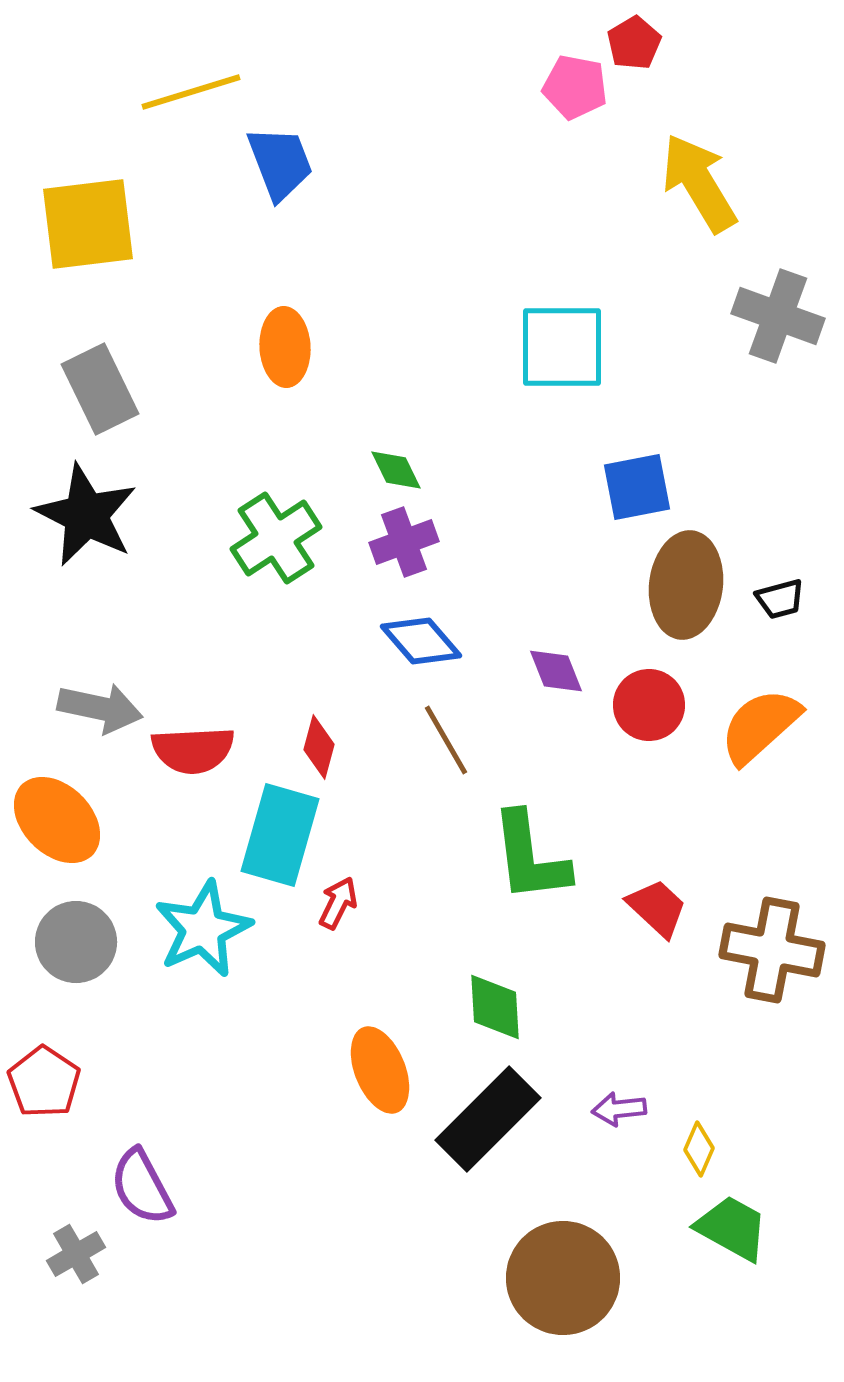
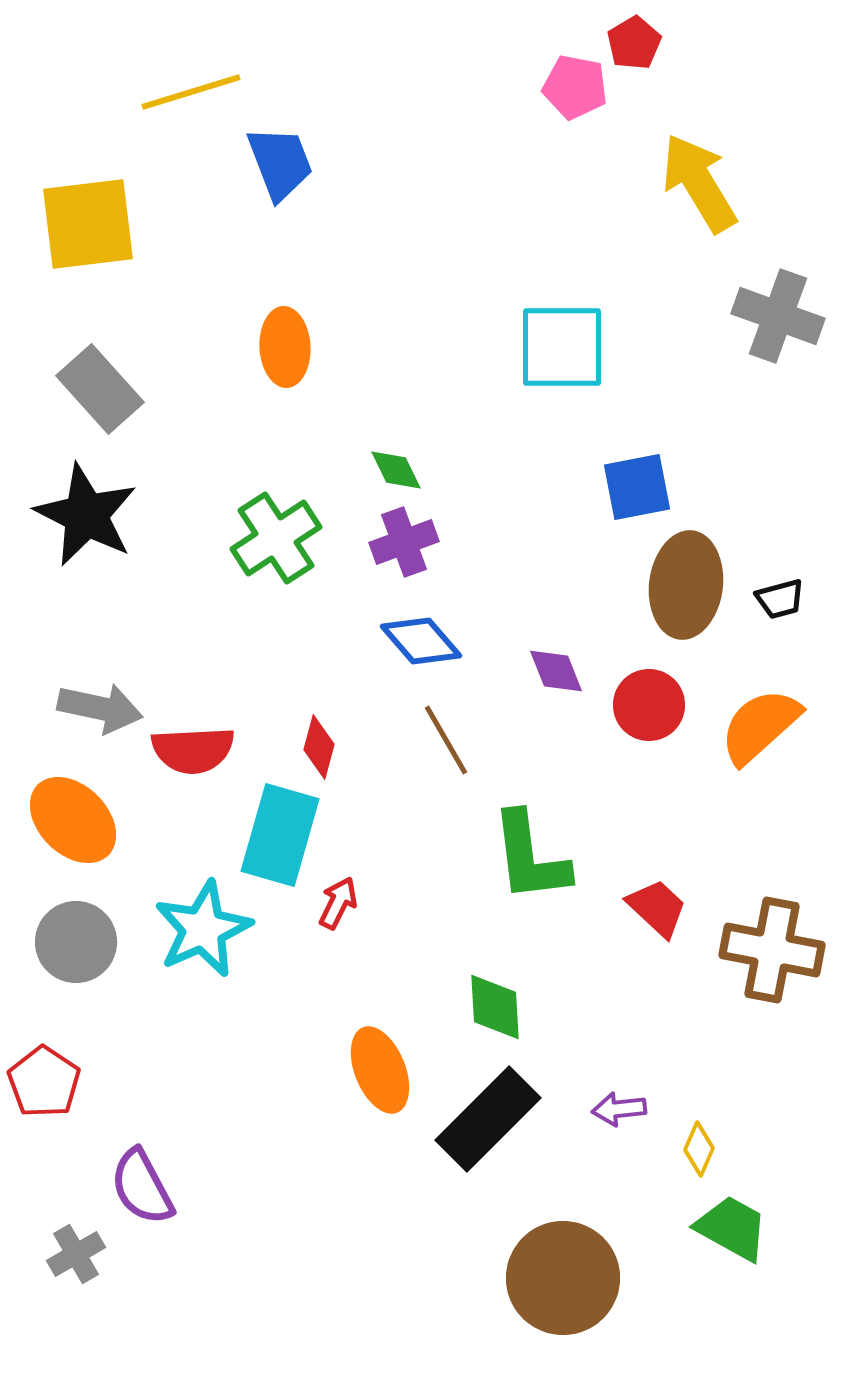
gray rectangle at (100, 389): rotated 16 degrees counterclockwise
orange ellipse at (57, 820): moved 16 px right
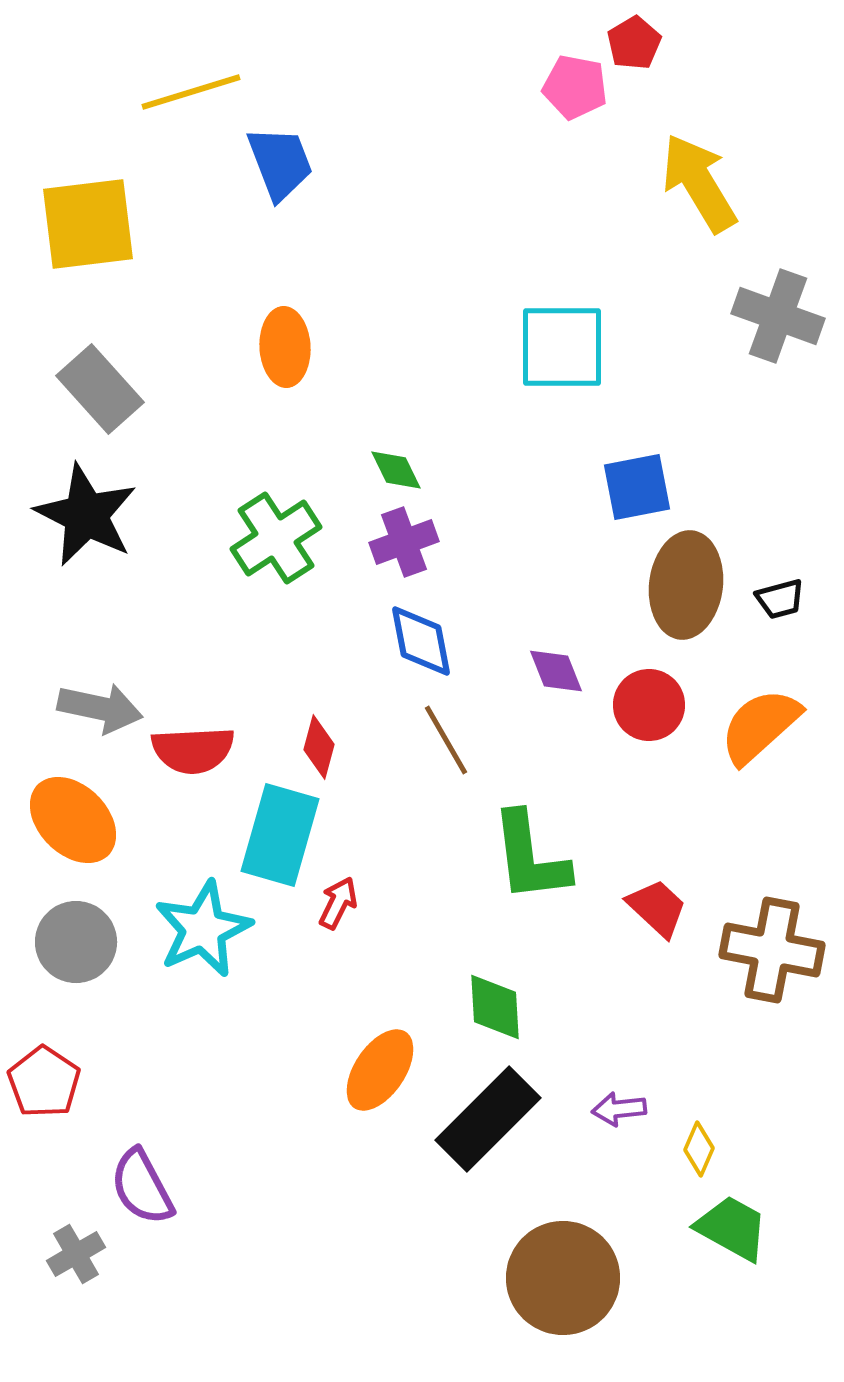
blue diamond at (421, 641): rotated 30 degrees clockwise
orange ellipse at (380, 1070): rotated 56 degrees clockwise
